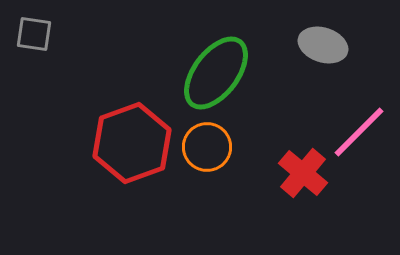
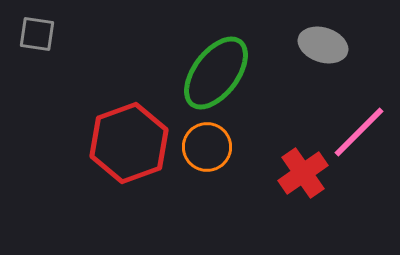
gray square: moved 3 px right
red hexagon: moved 3 px left
red cross: rotated 15 degrees clockwise
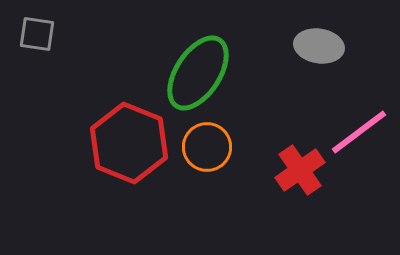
gray ellipse: moved 4 px left, 1 px down; rotated 9 degrees counterclockwise
green ellipse: moved 18 px left; rotated 4 degrees counterclockwise
pink line: rotated 8 degrees clockwise
red hexagon: rotated 18 degrees counterclockwise
red cross: moved 3 px left, 3 px up
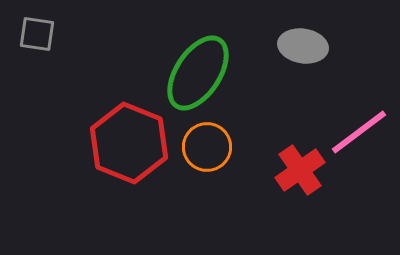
gray ellipse: moved 16 px left
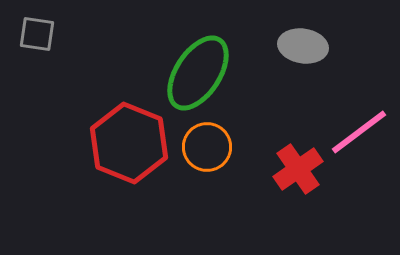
red cross: moved 2 px left, 1 px up
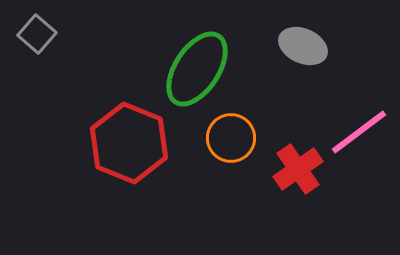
gray square: rotated 33 degrees clockwise
gray ellipse: rotated 15 degrees clockwise
green ellipse: moved 1 px left, 4 px up
orange circle: moved 24 px right, 9 px up
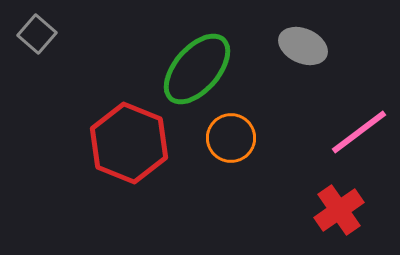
green ellipse: rotated 8 degrees clockwise
red cross: moved 41 px right, 41 px down
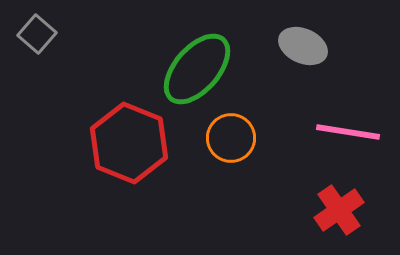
pink line: moved 11 px left; rotated 46 degrees clockwise
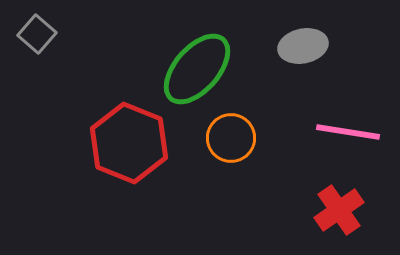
gray ellipse: rotated 36 degrees counterclockwise
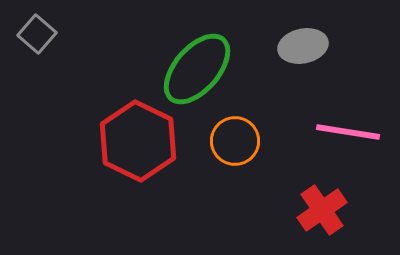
orange circle: moved 4 px right, 3 px down
red hexagon: moved 9 px right, 2 px up; rotated 4 degrees clockwise
red cross: moved 17 px left
